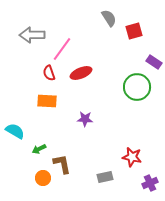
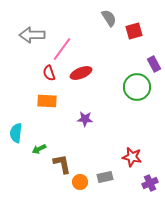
purple rectangle: moved 2 px down; rotated 28 degrees clockwise
cyan semicircle: moved 1 px right, 2 px down; rotated 114 degrees counterclockwise
orange circle: moved 37 px right, 4 px down
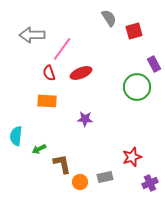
cyan semicircle: moved 3 px down
red star: rotated 30 degrees counterclockwise
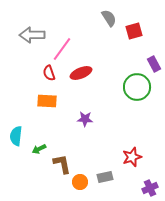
purple cross: moved 5 px down
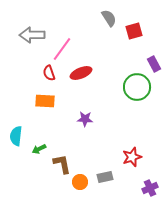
orange rectangle: moved 2 px left
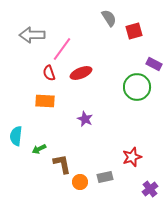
purple rectangle: rotated 35 degrees counterclockwise
purple star: rotated 21 degrees clockwise
purple cross: moved 1 px down; rotated 14 degrees counterclockwise
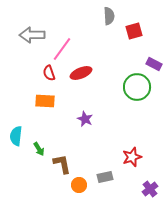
gray semicircle: moved 2 px up; rotated 30 degrees clockwise
green arrow: rotated 96 degrees counterclockwise
orange circle: moved 1 px left, 3 px down
